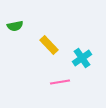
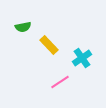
green semicircle: moved 8 px right, 1 px down
pink line: rotated 24 degrees counterclockwise
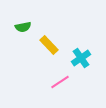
cyan cross: moved 1 px left
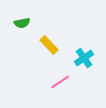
green semicircle: moved 1 px left, 4 px up
cyan cross: moved 3 px right
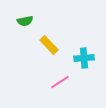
green semicircle: moved 3 px right, 2 px up
cyan cross: rotated 30 degrees clockwise
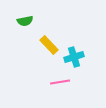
cyan cross: moved 10 px left, 1 px up; rotated 12 degrees counterclockwise
pink line: rotated 24 degrees clockwise
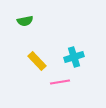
yellow rectangle: moved 12 px left, 16 px down
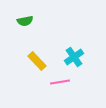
cyan cross: rotated 18 degrees counterclockwise
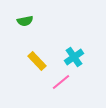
pink line: moved 1 px right; rotated 30 degrees counterclockwise
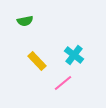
cyan cross: moved 2 px up; rotated 18 degrees counterclockwise
pink line: moved 2 px right, 1 px down
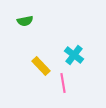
yellow rectangle: moved 4 px right, 5 px down
pink line: rotated 60 degrees counterclockwise
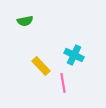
cyan cross: rotated 12 degrees counterclockwise
